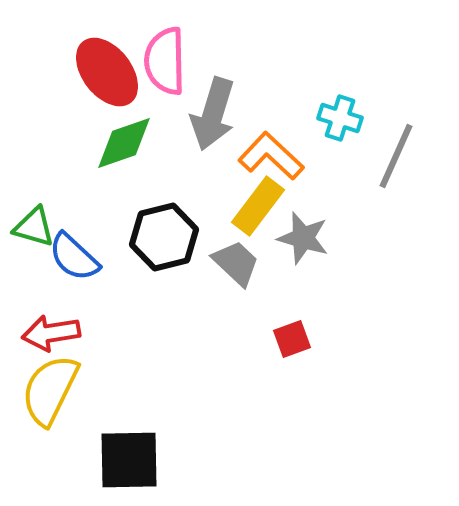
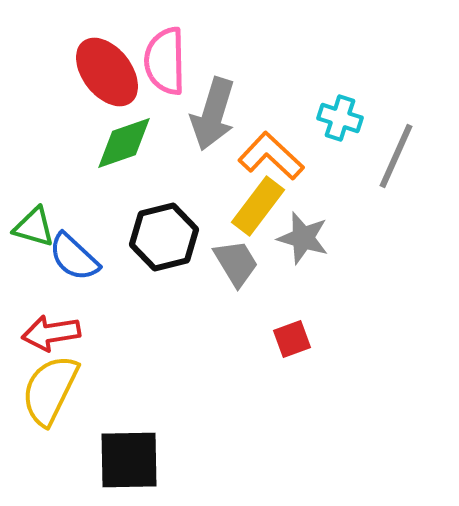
gray trapezoid: rotated 16 degrees clockwise
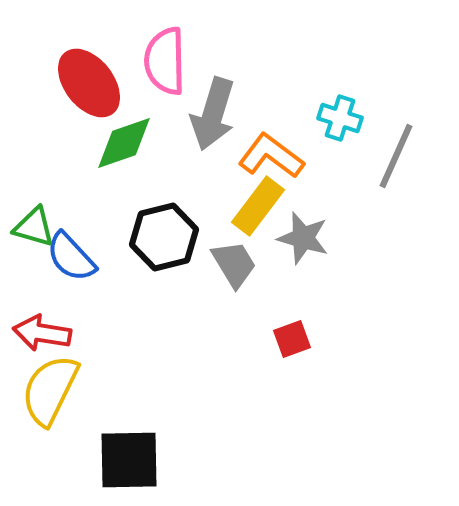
red ellipse: moved 18 px left, 11 px down
orange L-shape: rotated 6 degrees counterclockwise
blue semicircle: moved 3 px left; rotated 4 degrees clockwise
gray trapezoid: moved 2 px left, 1 px down
red arrow: moved 9 px left; rotated 18 degrees clockwise
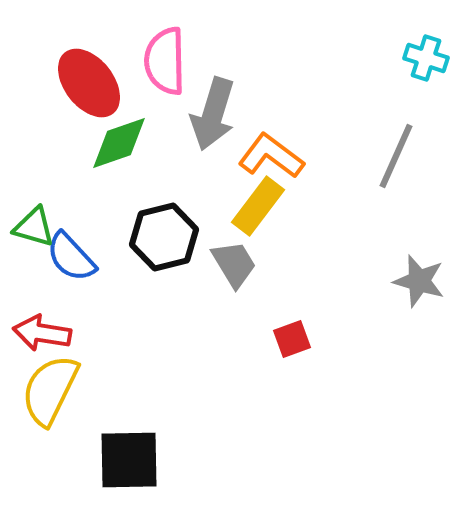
cyan cross: moved 86 px right, 60 px up
green diamond: moved 5 px left
gray star: moved 116 px right, 43 px down
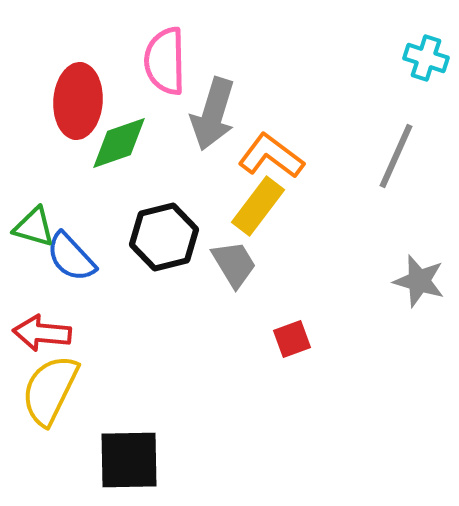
red ellipse: moved 11 px left, 18 px down; rotated 42 degrees clockwise
red arrow: rotated 4 degrees counterclockwise
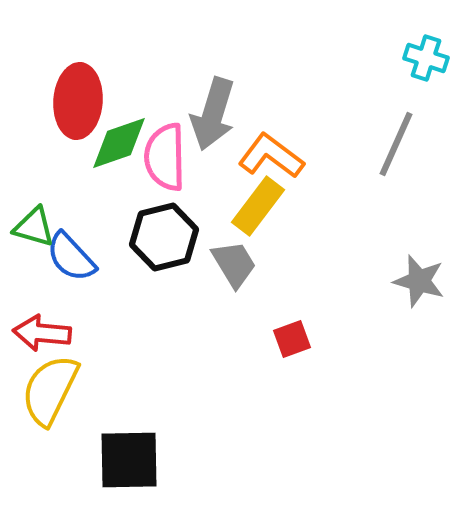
pink semicircle: moved 96 px down
gray line: moved 12 px up
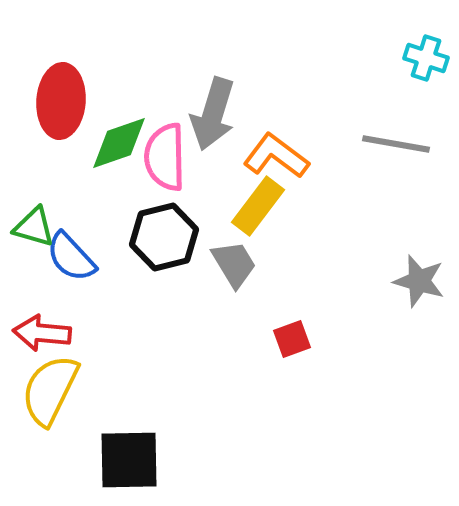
red ellipse: moved 17 px left
gray line: rotated 76 degrees clockwise
orange L-shape: moved 5 px right
